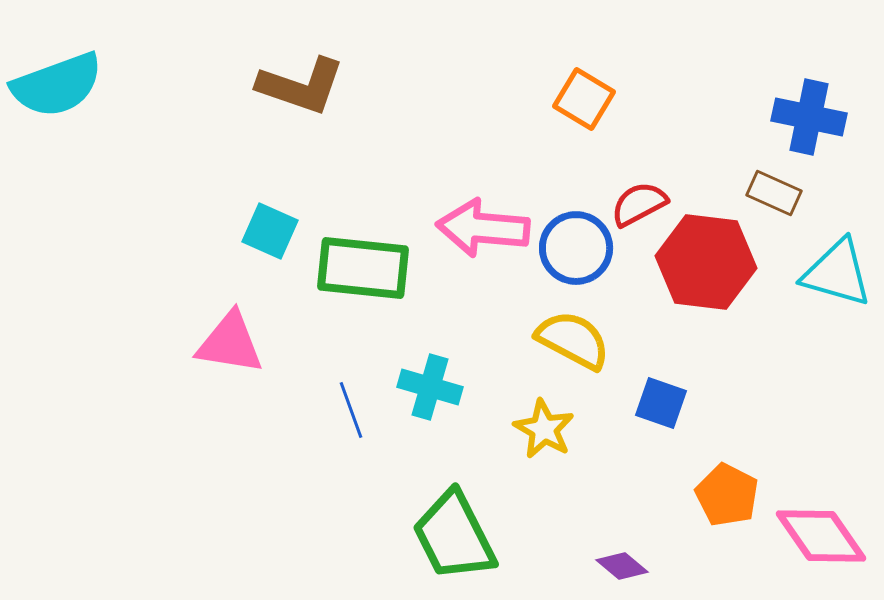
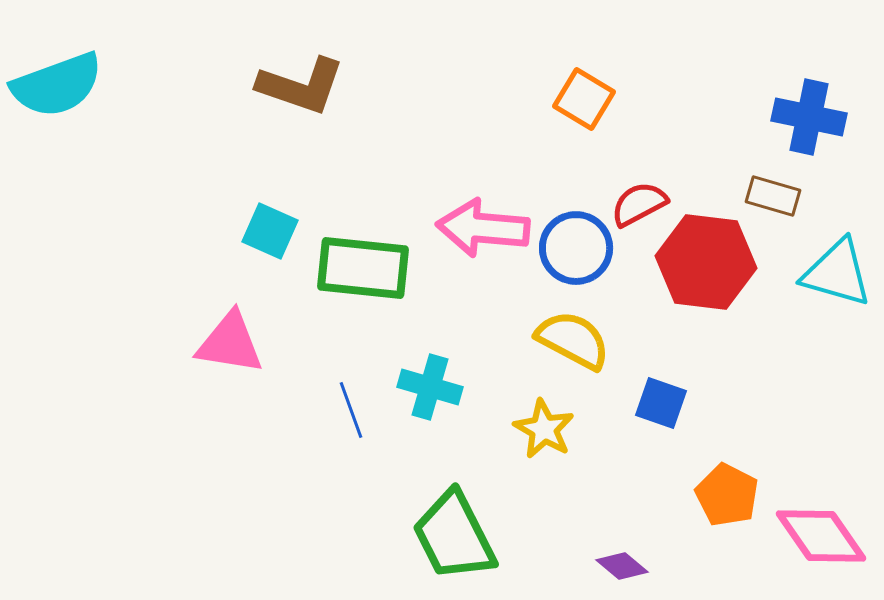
brown rectangle: moved 1 px left, 3 px down; rotated 8 degrees counterclockwise
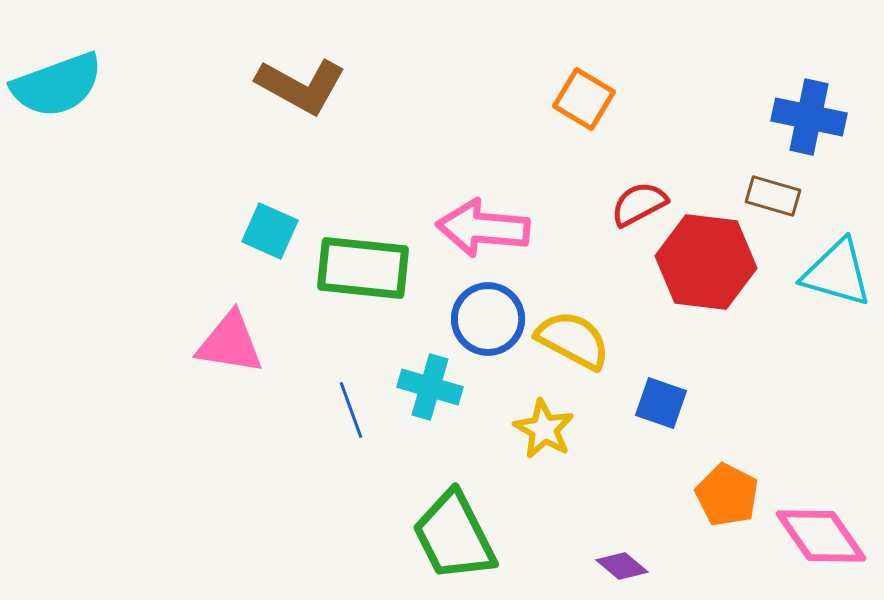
brown L-shape: rotated 10 degrees clockwise
blue circle: moved 88 px left, 71 px down
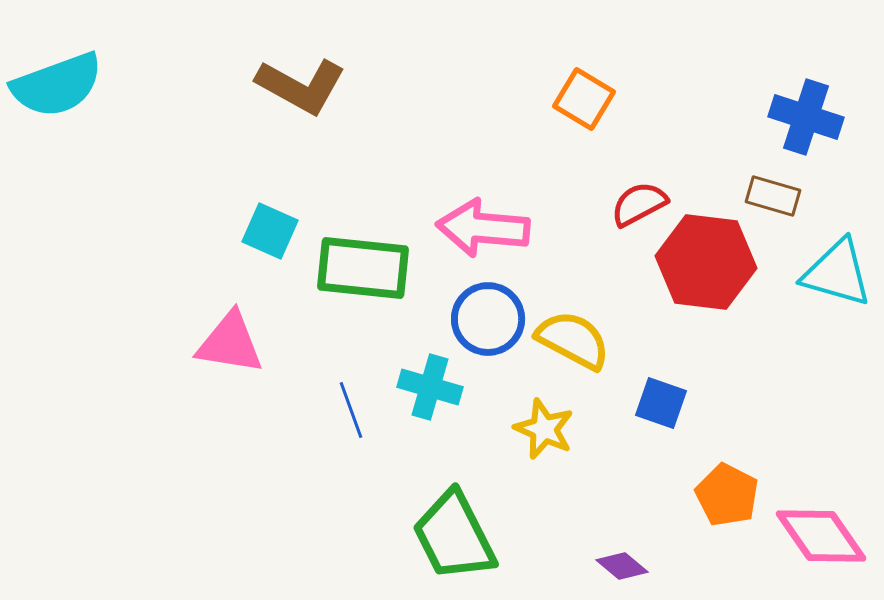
blue cross: moved 3 px left; rotated 6 degrees clockwise
yellow star: rotated 6 degrees counterclockwise
